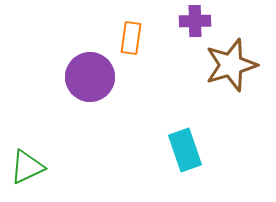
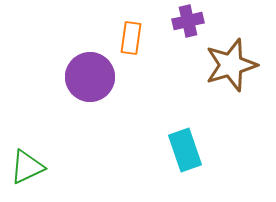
purple cross: moved 7 px left; rotated 12 degrees counterclockwise
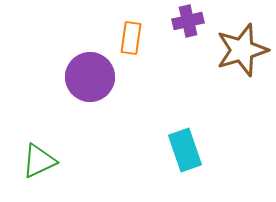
brown star: moved 11 px right, 15 px up
green triangle: moved 12 px right, 6 px up
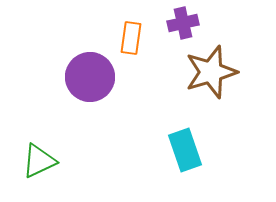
purple cross: moved 5 px left, 2 px down
brown star: moved 31 px left, 22 px down
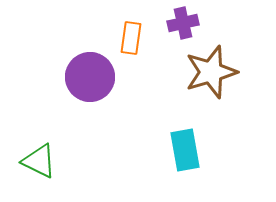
cyan rectangle: rotated 9 degrees clockwise
green triangle: rotated 51 degrees clockwise
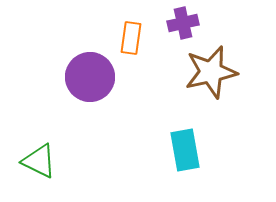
brown star: rotated 4 degrees clockwise
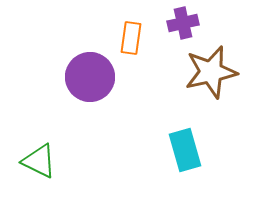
cyan rectangle: rotated 6 degrees counterclockwise
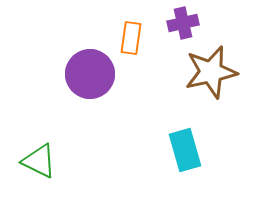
purple circle: moved 3 px up
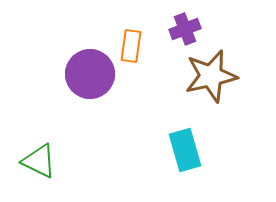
purple cross: moved 2 px right, 6 px down; rotated 8 degrees counterclockwise
orange rectangle: moved 8 px down
brown star: moved 4 px down
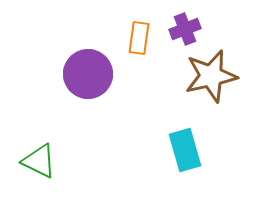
orange rectangle: moved 8 px right, 8 px up
purple circle: moved 2 px left
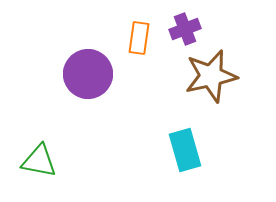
green triangle: rotated 15 degrees counterclockwise
